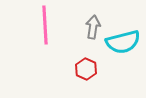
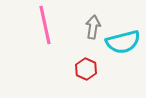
pink line: rotated 9 degrees counterclockwise
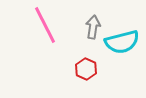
pink line: rotated 15 degrees counterclockwise
cyan semicircle: moved 1 px left
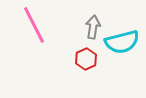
pink line: moved 11 px left
red hexagon: moved 10 px up; rotated 10 degrees clockwise
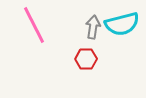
cyan semicircle: moved 18 px up
red hexagon: rotated 25 degrees clockwise
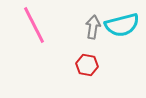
cyan semicircle: moved 1 px down
red hexagon: moved 1 px right, 6 px down; rotated 10 degrees clockwise
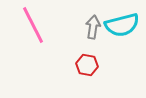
pink line: moved 1 px left
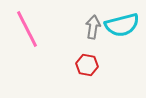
pink line: moved 6 px left, 4 px down
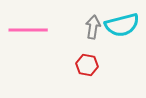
pink line: moved 1 px right, 1 px down; rotated 63 degrees counterclockwise
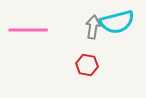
cyan semicircle: moved 5 px left, 3 px up
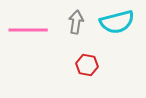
gray arrow: moved 17 px left, 5 px up
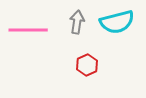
gray arrow: moved 1 px right
red hexagon: rotated 25 degrees clockwise
